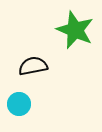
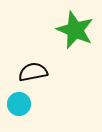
black semicircle: moved 6 px down
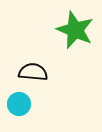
black semicircle: rotated 16 degrees clockwise
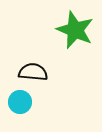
cyan circle: moved 1 px right, 2 px up
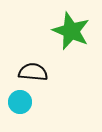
green star: moved 4 px left, 1 px down
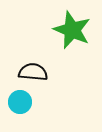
green star: moved 1 px right, 1 px up
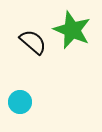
black semicircle: moved 30 px up; rotated 36 degrees clockwise
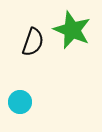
black semicircle: rotated 68 degrees clockwise
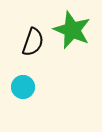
cyan circle: moved 3 px right, 15 px up
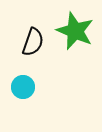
green star: moved 3 px right, 1 px down
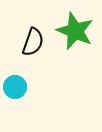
cyan circle: moved 8 px left
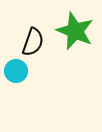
cyan circle: moved 1 px right, 16 px up
